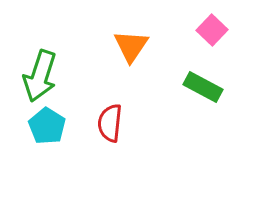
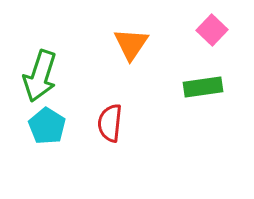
orange triangle: moved 2 px up
green rectangle: rotated 36 degrees counterclockwise
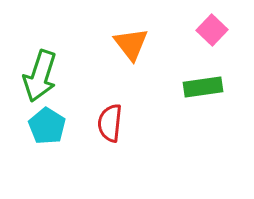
orange triangle: rotated 12 degrees counterclockwise
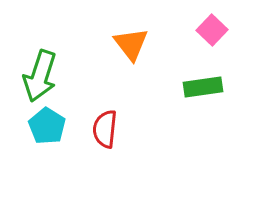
red semicircle: moved 5 px left, 6 px down
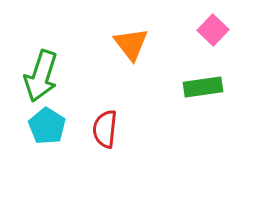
pink square: moved 1 px right
green arrow: moved 1 px right
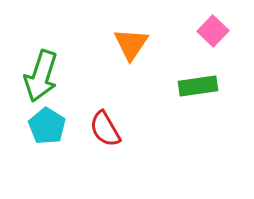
pink square: moved 1 px down
orange triangle: rotated 12 degrees clockwise
green rectangle: moved 5 px left, 1 px up
red semicircle: rotated 36 degrees counterclockwise
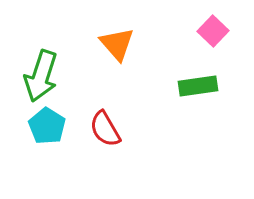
orange triangle: moved 14 px left; rotated 15 degrees counterclockwise
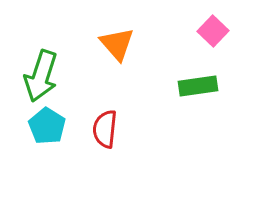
red semicircle: rotated 36 degrees clockwise
